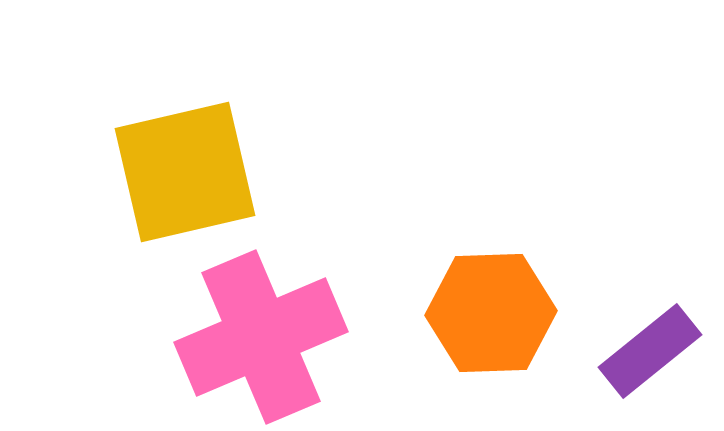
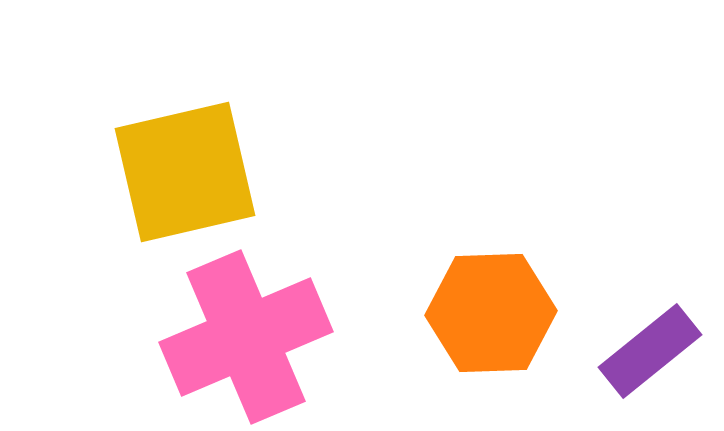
pink cross: moved 15 px left
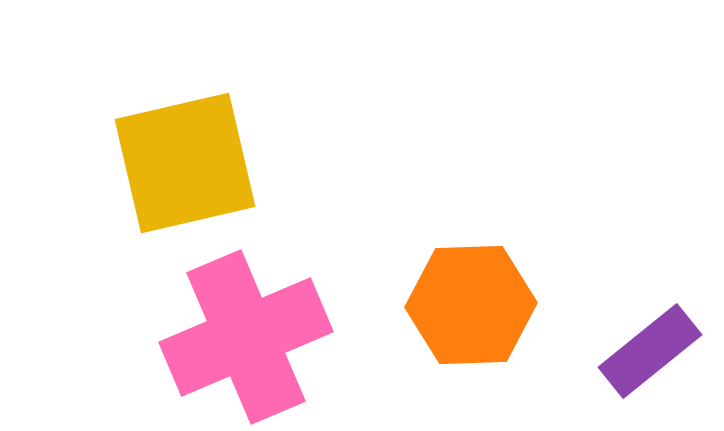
yellow square: moved 9 px up
orange hexagon: moved 20 px left, 8 px up
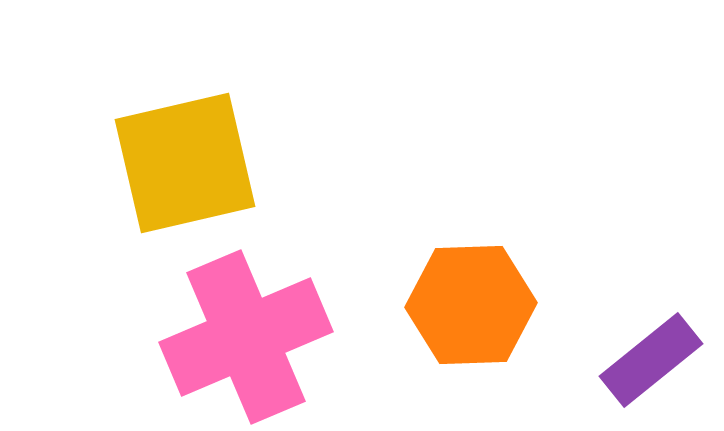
purple rectangle: moved 1 px right, 9 px down
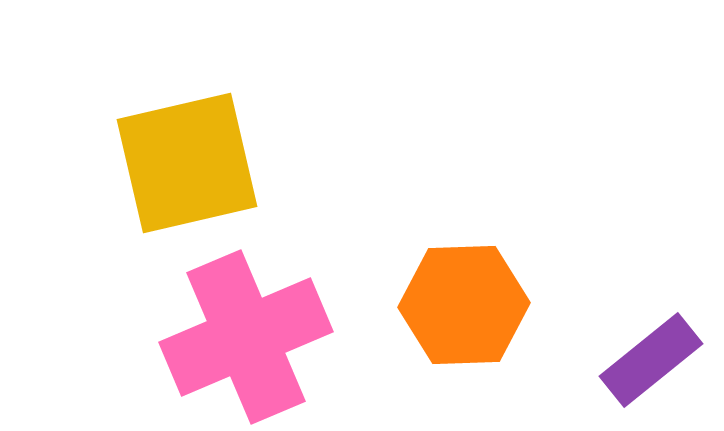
yellow square: moved 2 px right
orange hexagon: moved 7 px left
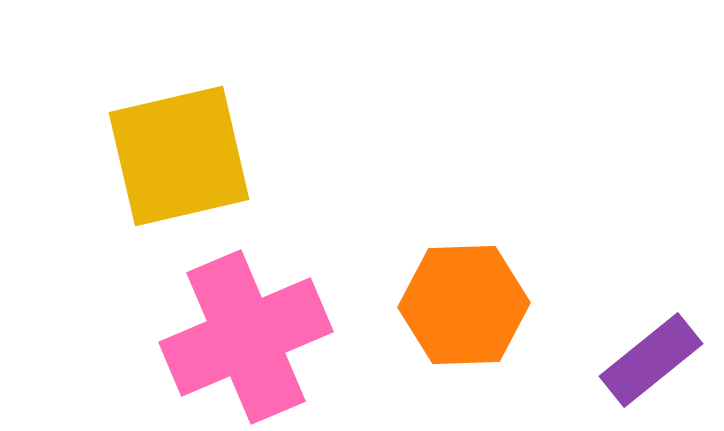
yellow square: moved 8 px left, 7 px up
